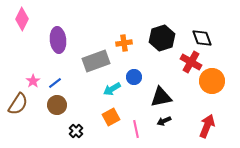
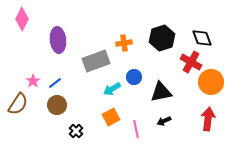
orange circle: moved 1 px left, 1 px down
black triangle: moved 5 px up
red arrow: moved 1 px right, 7 px up; rotated 15 degrees counterclockwise
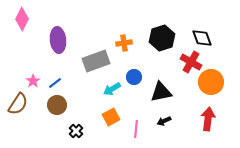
pink line: rotated 18 degrees clockwise
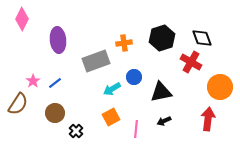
orange circle: moved 9 px right, 5 px down
brown circle: moved 2 px left, 8 px down
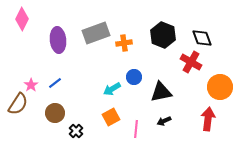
black hexagon: moved 1 px right, 3 px up; rotated 20 degrees counterclockwise
gray rectangle: moved 28 px up
pink star: moved 2 px left, 4 px down
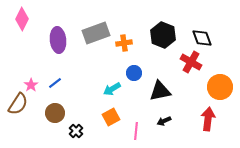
blue circle: moved 4 px up
black triangle: moved 1 px left, 1 px up
pink line: moved 2 px down
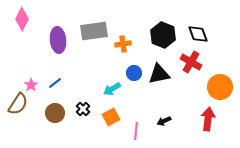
gray rectangle: moved 2 px left, 2 px up; rotated 12 degrees clockwise
black diamond: moved 4 px left, 4 px up
orange cross: moved 1 px left, 1 px down
black triangle: moved 1 px left, 17 px up
black cross: moved 7 px right, 22 px up
